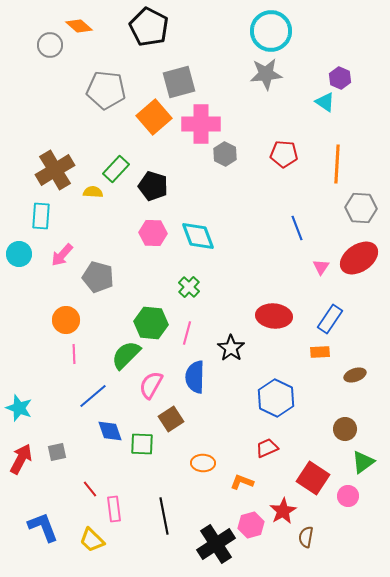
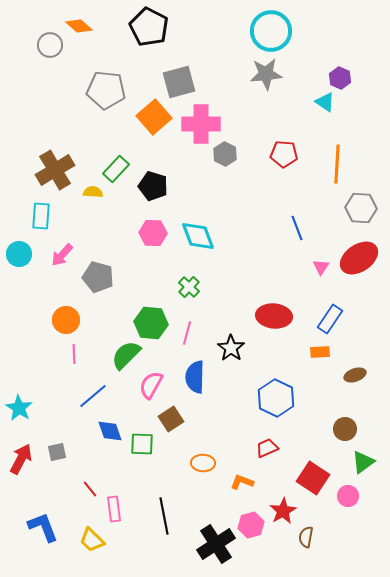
cyan star at (19, 408): rotated 12 degrees clockwise
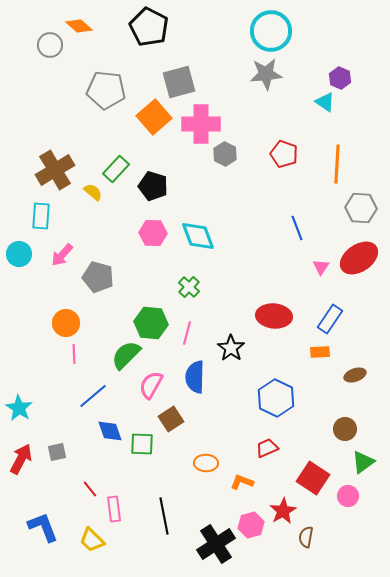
red pentagon at (284, 154): rotated 16 degrees clockwise
yellow semicircle at (93, 192): rotated 36 degrees clockwise
orange circle at (66, 320): moved 3 px down
orange ellipse at (203, 463): moved 3 px right
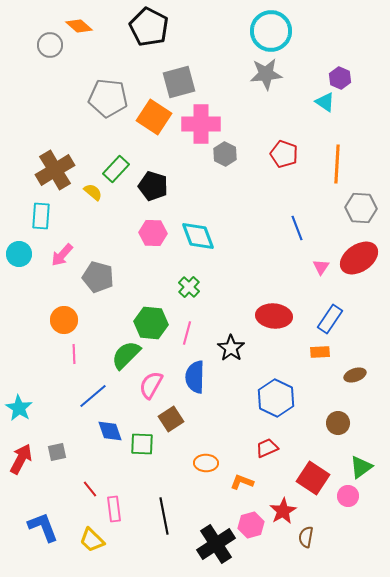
gray pentagon at (106, 90): moved 2 px right, 8 px down
orange square at (154, 117): rotated 16 degrees counterclockwise
orange circle at (66, 323): moved 2 px left, 3 px up
brown circle at (345, 429): moved 7 px left, 6 px up
green triangle at (363, 462): moved 2 px left, 5 px down
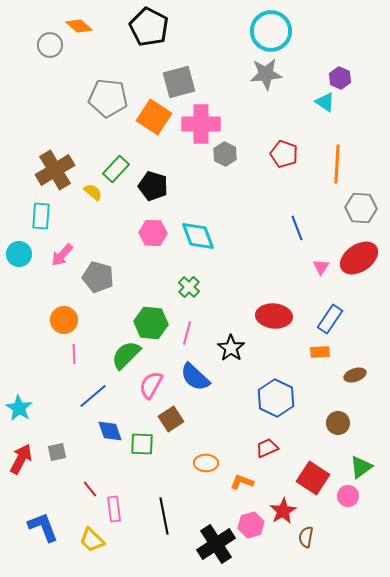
blue semicircle at (195, 377): rotated 48 degrees counterclockwise
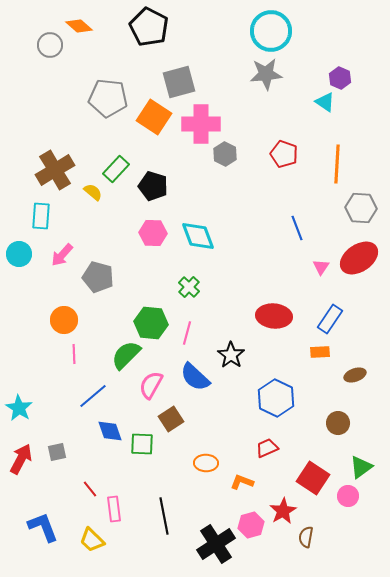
black star at (231, 348): moved 7 px down
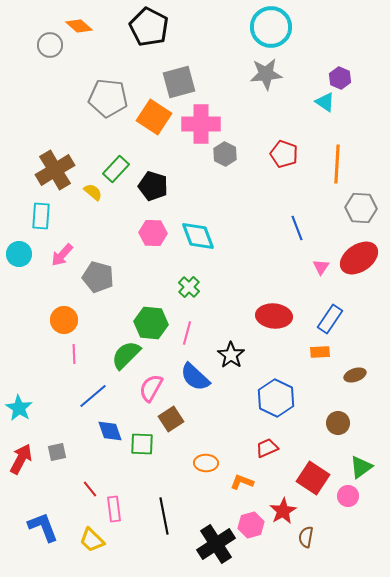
cyan circle at (271, 31): moved 4 px up
pink semicircle at (151, 385): moved 3 px down
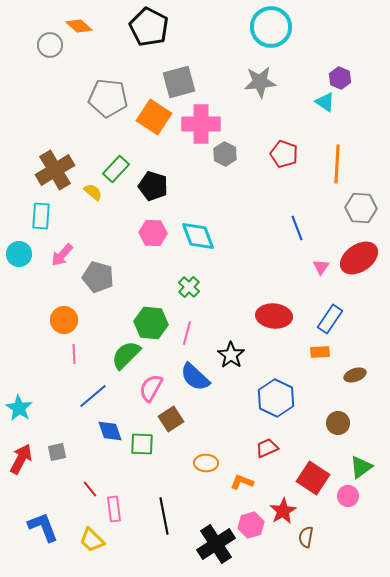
gray star at (266, 74): moved 6 px left, 8 px down
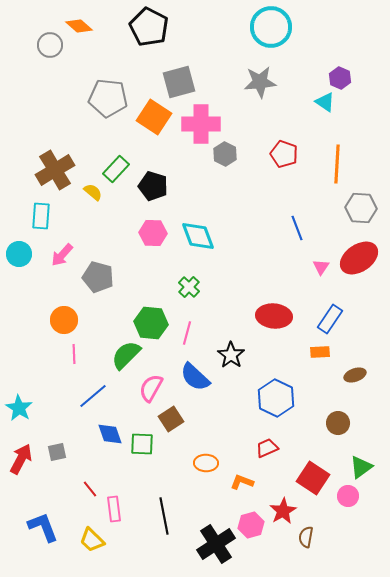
blue diamond at (110, 431): moved 3 px down
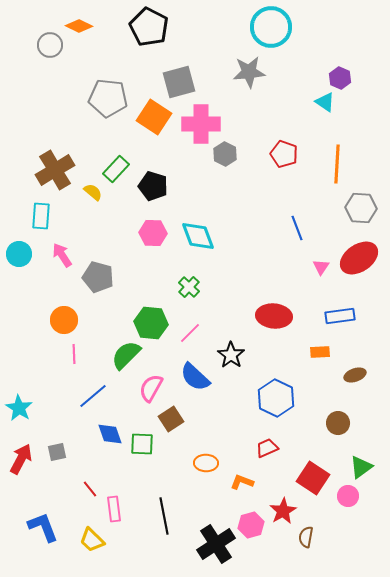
orange diamond at (79, 26): rotated 16 degrees counterclockwise
gray star at (260, 82): moved 11 px left, 10 px up
pink arrow at (62, 255): rotated 105 degrees clockwise
blue rectangle at (330, 319): moved 10 px right, 3 px up; rotated 48 degrees clockwise
pink line at (187, 333): moved 3 px right; rotated 30 degrees clockwise
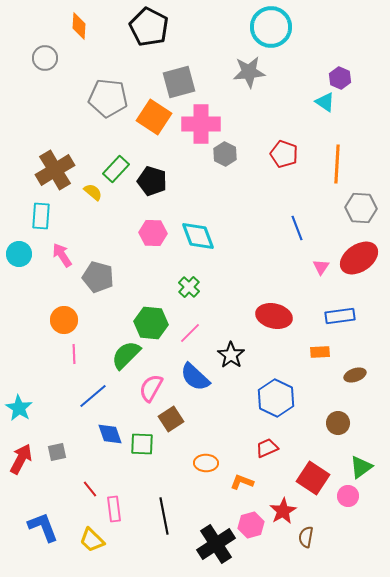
orange diamond at (79, 26): rotated 68 degrees clockwise
gray circle at (50, 45): moved 5 px left, 13 px down
black pentagon at (153, 186): moved 1 px left, 5 px up
red ellipse at (274, 316): rotated 8 degrees clockwise
